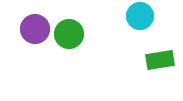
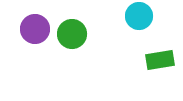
cyan circle: moved 1 px left
green circle: moved 3 px right
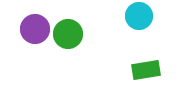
green circle: moved 4 px left
green rectangle: moved 14 px left, 10 px down
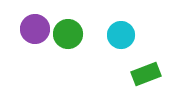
cyan circle: moved 18 px left, 19 px down
green rectangle: moved 4 px down; rotated 12 degrees counterclockwise
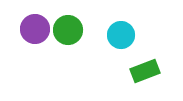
green circle: moved 4 px up
green rectangle: moved 1 px left, 3 px up
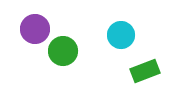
green circle: moved 5 px left, 21 px down
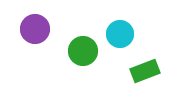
cyan circle: moved 1 px left, 1 px up
green circle: moved 20 px right
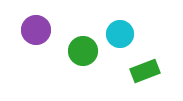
purple circle: moved 1 px right, 1 px down
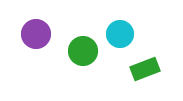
purple circle: moved 4 px down
green rectangle: moved 2 px up
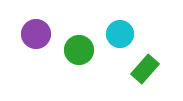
green circle: moved 4 px left, 1 px up
green rectangle: rotated 28 degrees counterclockwise
